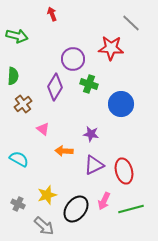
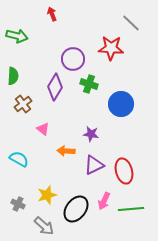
orange arrow: moved 2 px right
green line: rotated 10 degrees clockwise
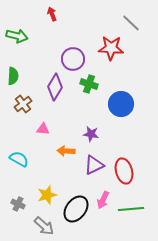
pink triangle: rotated 32 degrees counterclockwise
pink arrow: moved 1 px left, 1 px up
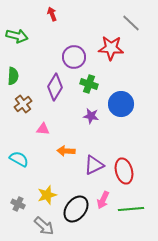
purple circle: moved 1 px right, 2 px up
purple star: moved 18 px up
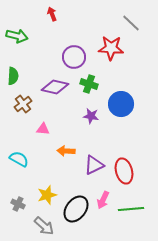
purple diamond: rotated 72 degrees clockwise
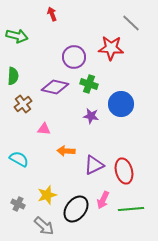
pink triangle: moved 1 px right
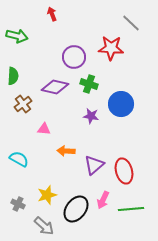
purple triangle: rotated 15 degrees counterclockwise
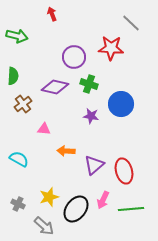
yellow star: moved 2 px right, 2 px down
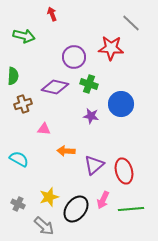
green arrow: moved 7 px right
brown cross: rotated 18 degrees clockwise
